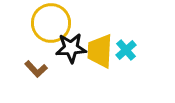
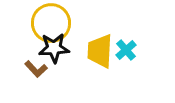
black star: moved 17 px left
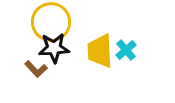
yellow circle: moved 1 px up
yellow trapezoid: rotated 6 degrees counterclockwise
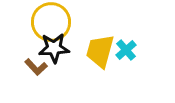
yellow trapezoid: rotated 18 degrees clockwise
brown L-shape: moved 2 px up
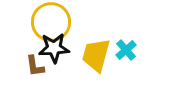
yellow trapezoid: moved 4 px left, 4 px down
brown L-shape: moved 1 px left, 1 px up; rotated 35 degrees clockwise
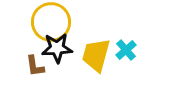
black star: moved 3 px right
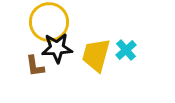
yellow circle: moved 2 px left
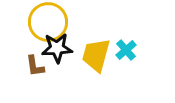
yellow circle: moved 1 px left
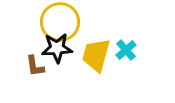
yellow circle: moved 12 px right
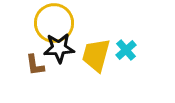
yellow circle: moved 6 px left, 1 px down
black star: moved 2 px right
brown L-shape: moved 1 px up
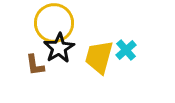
black star: rotated 28 degrees counterclockwise
yellow trapezoid: moved 3 px right, 2 px down
